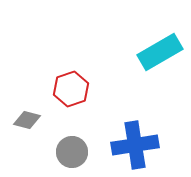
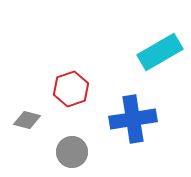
blue cross: moved 2 px left, 26 px up
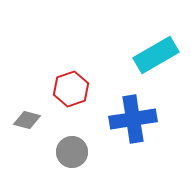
cyan rectangle: moved 4 px left, 3 px down
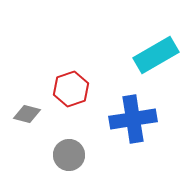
gray diamond: moved 6 px up
gray circle: moved 3 px left, 3 px down
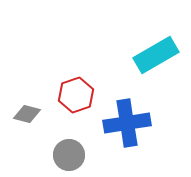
red hexagon: moved 5 px right, 6 px down
blue cross: moved 6 px left, 4 px down
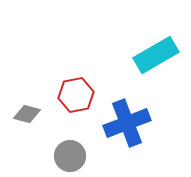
red hexagon: rotated 8 degrees clockwise
blue cross: rotated 12 degrees counterclockwise
gray circle: moved 1 px right, 1 px down
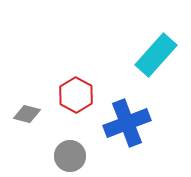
cyan rectangle: rotated 18 degrees counterclockwise
red hexagon: rotated 20 degrees counterclockwise
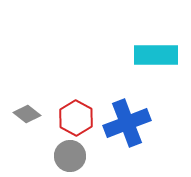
cyan rectangle: rotated 48 degrees clockwise
red hexagon: moved 23 px down
gray diamond: rotated 24 degrees clockwise
